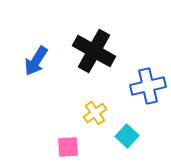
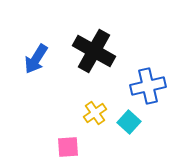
blue arrow: moved 2 px up
cyan square: moved 2 px right, 14 px up
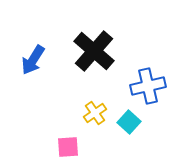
black cross: rotated 12 degrees clockwise
blue arrow: moved 3 px left, 1 px down
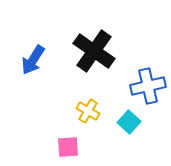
black cross: rotated 6 degrees counterclockwise
yellow cross: moved 7 px left, 2 px up; rotated 25 degrees counterclockwise
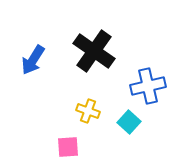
yellow cross: rotated 10 degrees counterclockwise
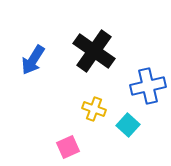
yellow cross: moved 6 px right, 2 px up
cyan square: moved 1 px left, 3 px down
pink square: rotated 20 degrees counterclockwise
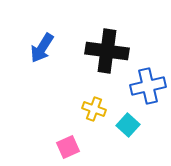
black cross: moved 13 px right; rotated 27 degrees counterclockwise
blue arrow: moved 9 px right, 12 px up
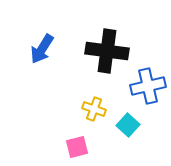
blue arrow: moved 1 px down
pink square: moved 9 px right; rotated 10 degrees clockwise
